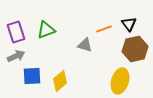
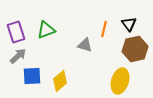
orange line: rotated 56 degrees counterclockwise
gray arrow: moved 2 px right; rotated 18 degrees counterclockwise
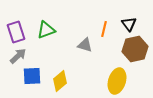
yellow ellipse: moved 3 px left
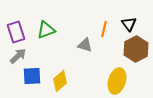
brown hexagon: moved 1 px right; rotated 15 degrees counterclockwise
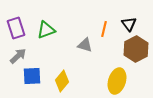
purple rectangle: moved 4 px up
yellow diamond: moved 2 px right; rotated 10 degrees counterclockwise
